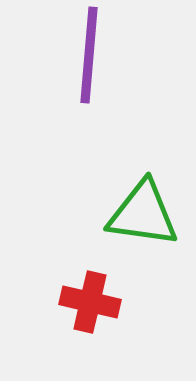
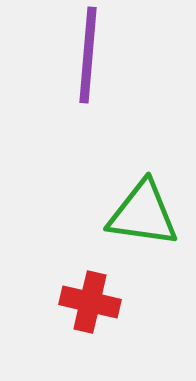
purple line: moved 1 px left
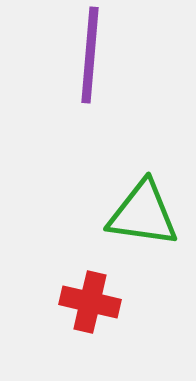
purple line: moved 2 px right
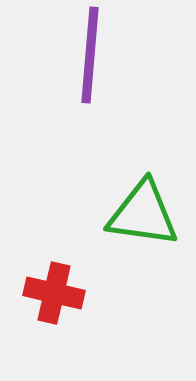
red cross: moved 36 px left, 9 px up
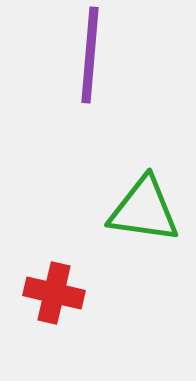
green triangle: moved 1 px right, 4 px up
